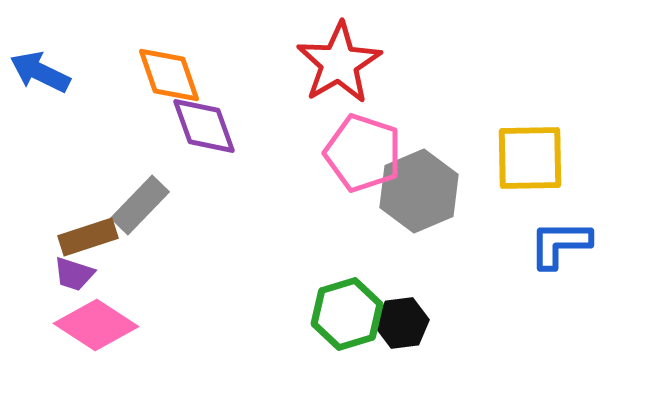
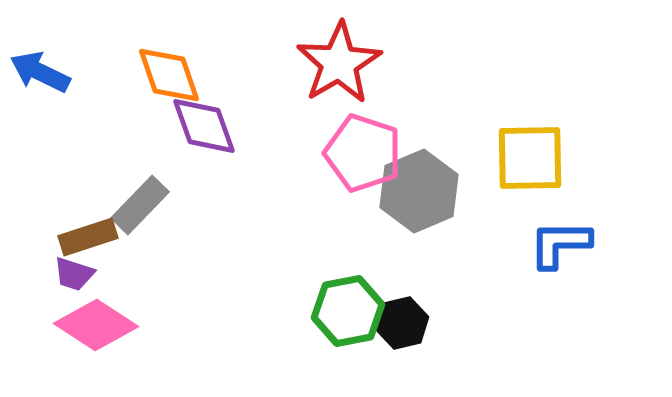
green hexagon: moved 1 px right, 3 px up; rotated 6 degrees clockwise
black hexagon: rotated 6 degrees counterclockwise
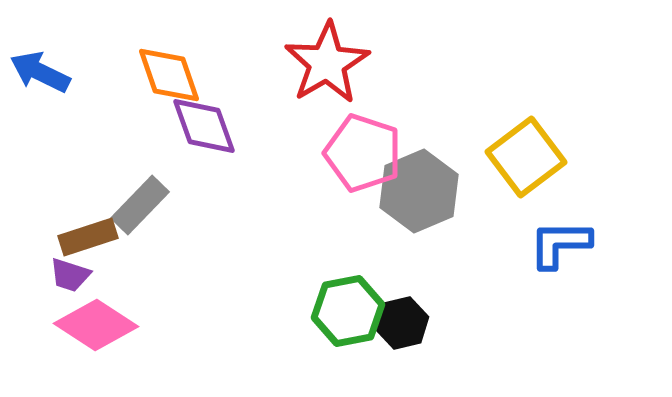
red star: moved 12 px left
yellow square: moved 4 px left, 1 px up; rotated 36 degrees counterclockwise
purple trapezoid: moved 4 px left, 1 px down
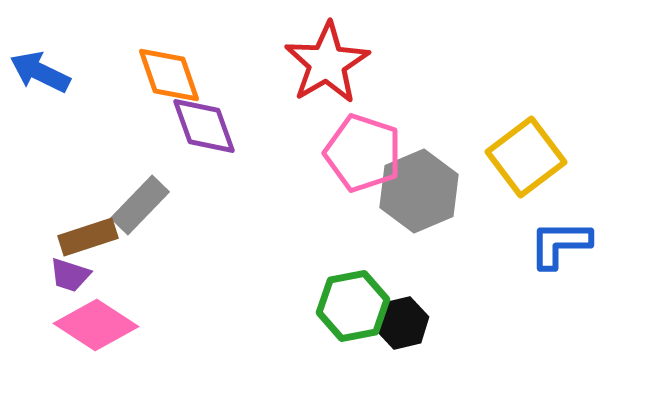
green hexagon: moved 5 px right, 5 px up
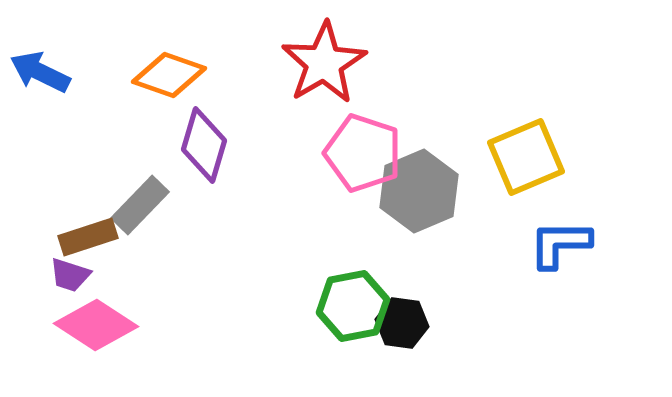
red star: moved 3 px left
orange diamond: rotated 52 degrees counterclockwise
purple diamond: moved 19 px down; rotated 36 degrees clockwise
yellow square: rotated 14 degrees clockwise
black hexagon: rotated 21 degrees clockwise
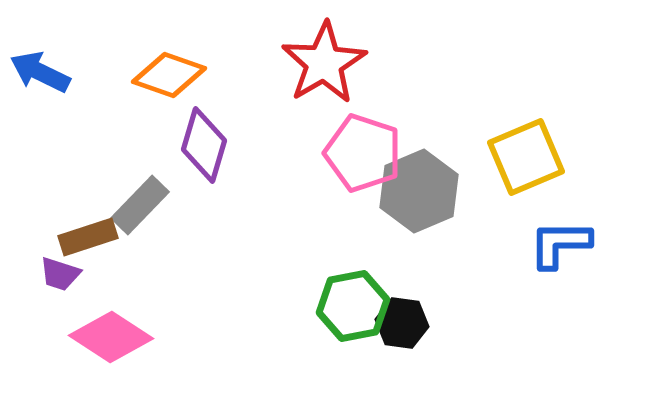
purple trapezoid: moved 10 px left, 1 px up
pink diamond: moved 15 px right, 12 px down
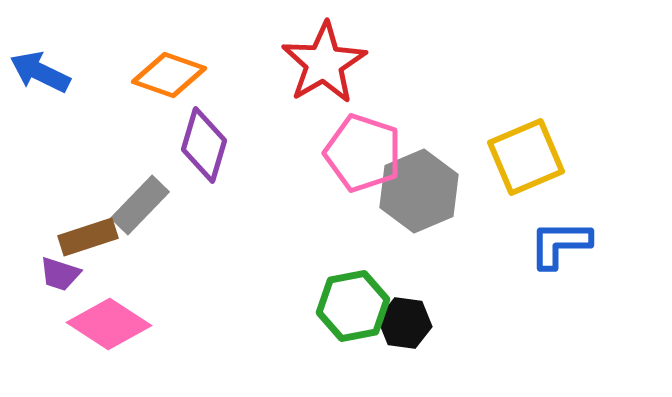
black hexagon: moved 3 px right
pink diamond: moved 2 px left, 13 px up
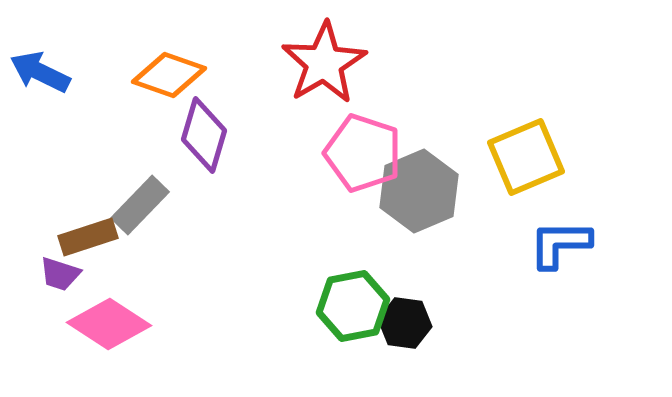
purple diamond: moved 10 px up
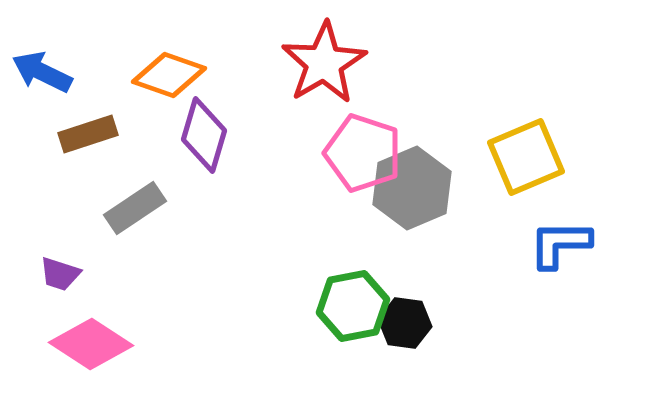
blue arrow: moved 2 px right
gray hexagon: moved 7 px left, 3 px up
gray rectangle: moved 5 px left, 3 px down; rotated 12 degrees clockwise
brown rectangle: moved 103 px up
pink diamond: moved 18 px left, 20 px down
